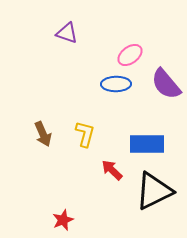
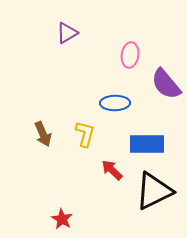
purple triangle: rotated 50 degrees counterclockwise
pink ellipse: rotated 45 degrees counterclockwise
blue ellipse: moved 1 px left, 19 px down
red star: moved 1 px left, 1 px up; rotated 20 degrees counterclockwise
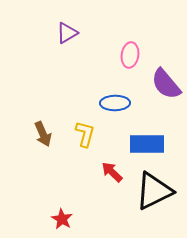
red arrow: moved 2 px down
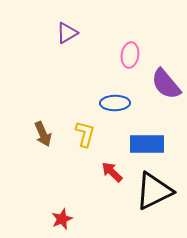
red star: rotated 20 degrees clockwise
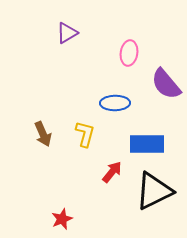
pink ellipse: moved 1 px left, 2 px up
red arrow: rotated 85 degrees clockwise
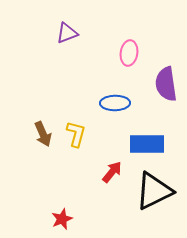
purple triangle: rotated 10 degrees clockwise
purple semicircle: rotated 32 degrees clockwise
yellow L-shape: moved 9 px left
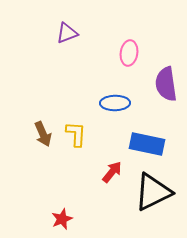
yellow L-shape: rotated 12 degrees counterclockwise
blue rectangle: rotated 12 degrees clockwise
black triangle: moved 1 px left, 1 px down
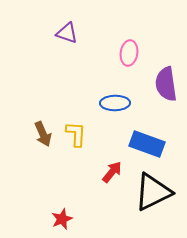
purple triangle: rotated 40 degrees clockwise
blue rectangle: rotated 8 degrees clockwise
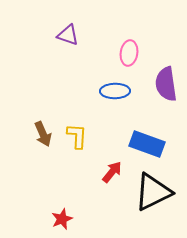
purple triangle: moved 1 px right, 2 px down
blue ellipse: moved 12 px up
yellow L-shape: moved 1 px right, 2 px down
